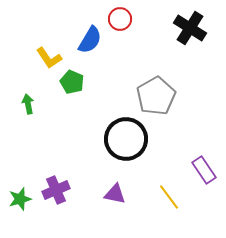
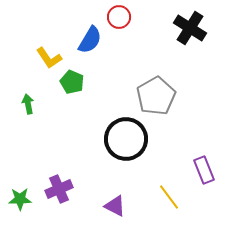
red circle: moved 1 px left, 2 px up
purple rectangle: rotated 12 degrees clockwise
purple cross: moved 3 px right, 1 px up
purple triangle: moved 12 px down; rotated 15 degrees clockwise
green star: rotated 15 degrees clockwise
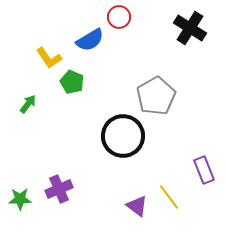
blue semicircle: rotated 28 degrees clockwise
green arrow: rotated 48 degrees clockwise
black circle: moved 3 px left, 3 px up
purple triangle: moved 22 px right; rotated 10 degrees clockwise
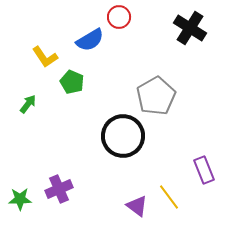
yellow L-shape: moved 4 px left, 1 px up
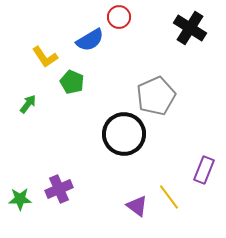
gray pentagon: rotated 6 degrees clockwise
black circle: moved 1 px right, 2 px up
purple rectangle: rotated 44 degrees clockwise
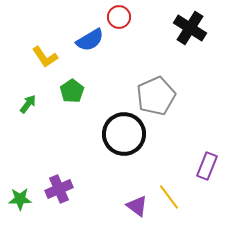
green pentagon: moved 9 px down; rotated 15 degrees clockwise
purple rectangle: moved 3 px right, 4 px up
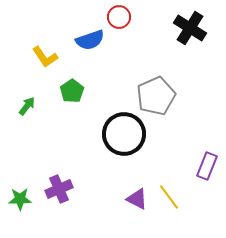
blue semicircle: rotated 12 degrees clockwise
green arrow: moved 1 px left, 2 px down
purple triangle: moved 7 px up; rotated 10 degrees counterclockwise
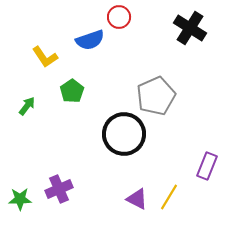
yellow line: rotated 68 degrees clockwise
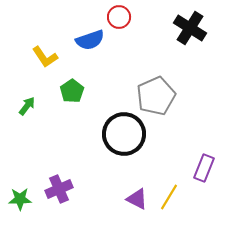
purple rectangle: moved 3 px left, 2 px down
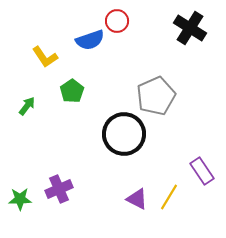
red circle: moved 2 px left, 4 px down
purple rectangle: moved 2 px left, 3 px down; rotated 56 degrees counterclockwise
